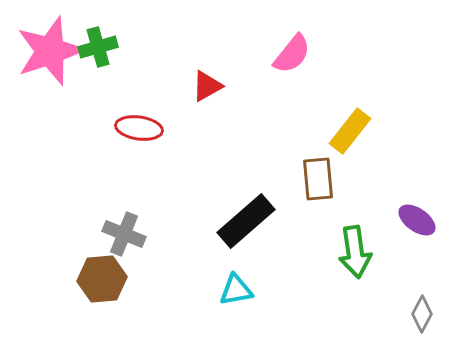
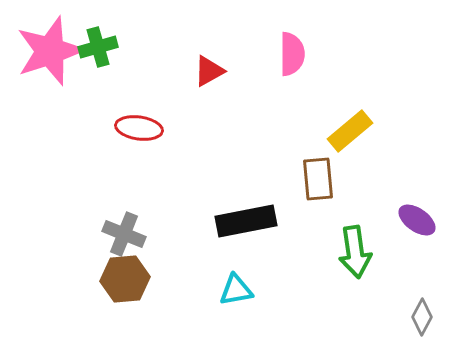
pink semicircle: rotated 39 degrees counterclockwise
red triangle: moved 2 px right, 15 px up
yellow rectangle: rotated 12 degrees clockwise
black rectangle: rotated 30 degrees clockwise
brown hexagon: moved 23 px right
gray diamond: moved 3 px down
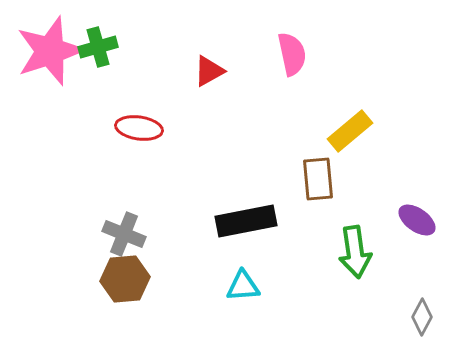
pink semicircle: rotated 12 degrees counterclockwise
cyan triangle: moved 7 px right, 4 px up; rotated 6 degrees clockwise
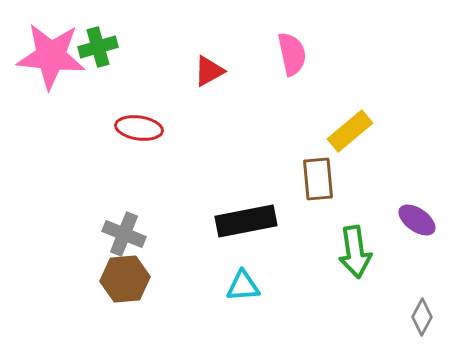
pink star: moved 1 px right, 5 px down; rotated 24 degrees clockwise
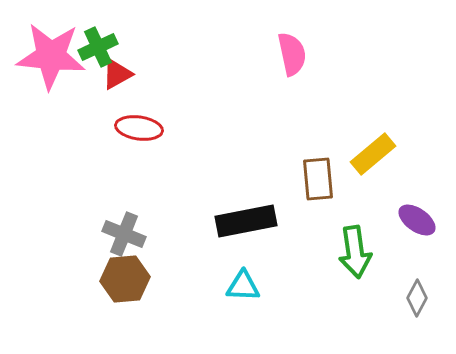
green cross: rotated 9 degrees counterclockwise
red triangle: moved 92 px left, 3 px down
yellow rectangle: moved 23 px right, 23 px down
cyan triangle: rotated 6 degrees clockwise
gray diamond: moved 5 px left, 19 px up
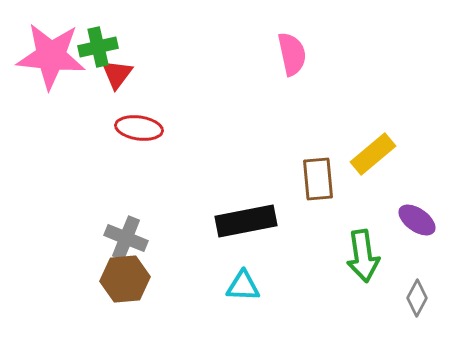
green cross: rotated 12 degrees clockwise
red triangle: rotated 24 degrees counterclockwise
gray cross: moved 2 px right, 4 px down
green arrow: moved 8 px right, 4 px down
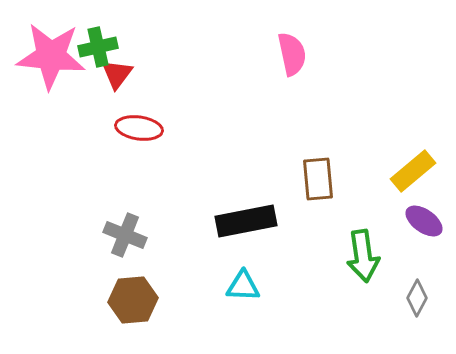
yellow rectangle: moved 40 px right, 17 px down
purple ellipse: moved 7 px right, 1 px down
gray cross: moved 1 px left, 3 px up
brown hexagon: moved 8 px right, 21 px down
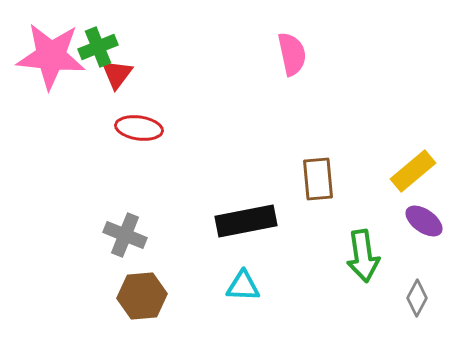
green cross: rotated 9 degrees counterclockwise
brown hexagon: moved 9 px right, 4 px up
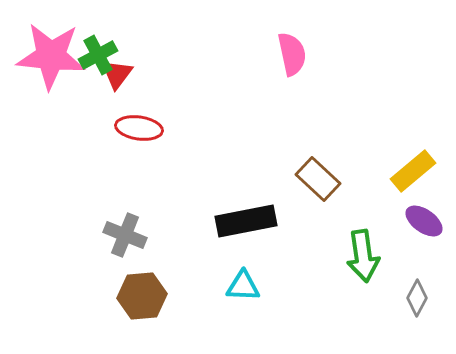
green cross: moved 8 px down; rotated 6 degrees counterclockwise
brown rectangle: rotated 42 degrees counterclockwise
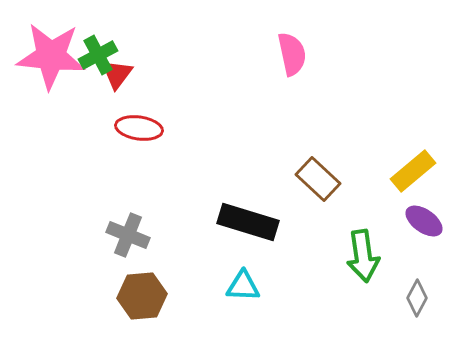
black rectangle: moved 2 px right, 1 px down; rotated 28 degrees clockwise
gray cross: moved 3 px right
